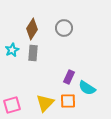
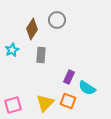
gray circle: moved 7 px left, 8 px up
gray rectangle: moved 8 px right, 2 px down
orange square: rotated 21 degrees clockwise
pink square: moved 1 px right
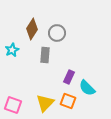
gray circle: moved 13 px down
gray rectangle: moved 4 px right
cyan semicircle: rotated 12 degrees clockwise
pink square: rotated 36 degrees clockwise
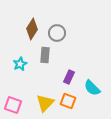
cyan star: moved 8 px right, 14 px down
cyan semicircle: moved 5 px right
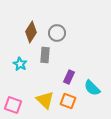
brown diamond: moved 1 px left, 3 px down
cyan star: rotated 16 degrees counterclockwise
yellow triangle: moved 3 px up; rotated 30 degrees counterclockwise
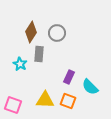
gray rectangle: moved 6 px left, 1 px up
cyan semicircle: moved 2 px left, 1 px up
yellow triangle: rotated 42 degrees counterclockwise
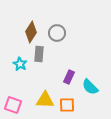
orange square: moved 1 px left, 4 px down; rotated 21 degrees counterclockwise
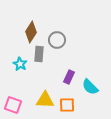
gray circle: moved 7 px down
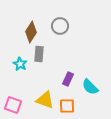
gray circle: moved 3 px right, 14 px up
purple rectangle: moved 1 px left, 2 px down
yellow triangle: rotated 18 degrees clockwise
orange square: moved 1 px down
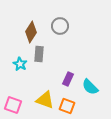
orange square: rotated 21 degrees clockwise
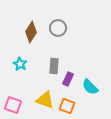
gray circle: moved 2 px left, 2 px down
gray rectangle: moved 15 px right, 12 px down
